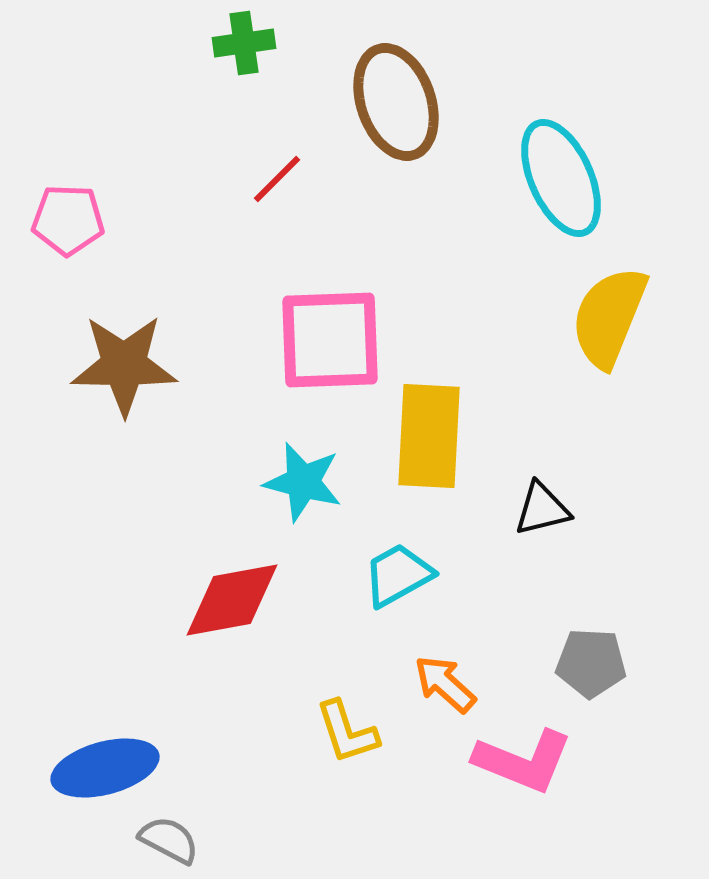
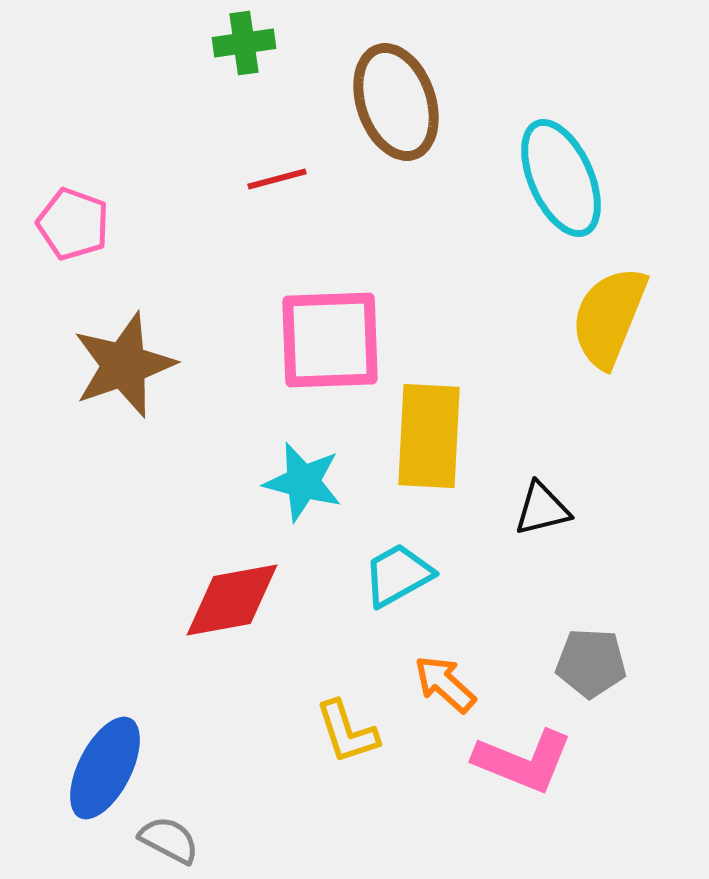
red line: rotated 30 degrees clockwise
pink pentagon: moved 5 px right, 4 px down; rotated 18 degrees clockwise
brown star: rotated 20 degrees counterclockwise
blue ellipse: rotated 48 degrees counterclockwise
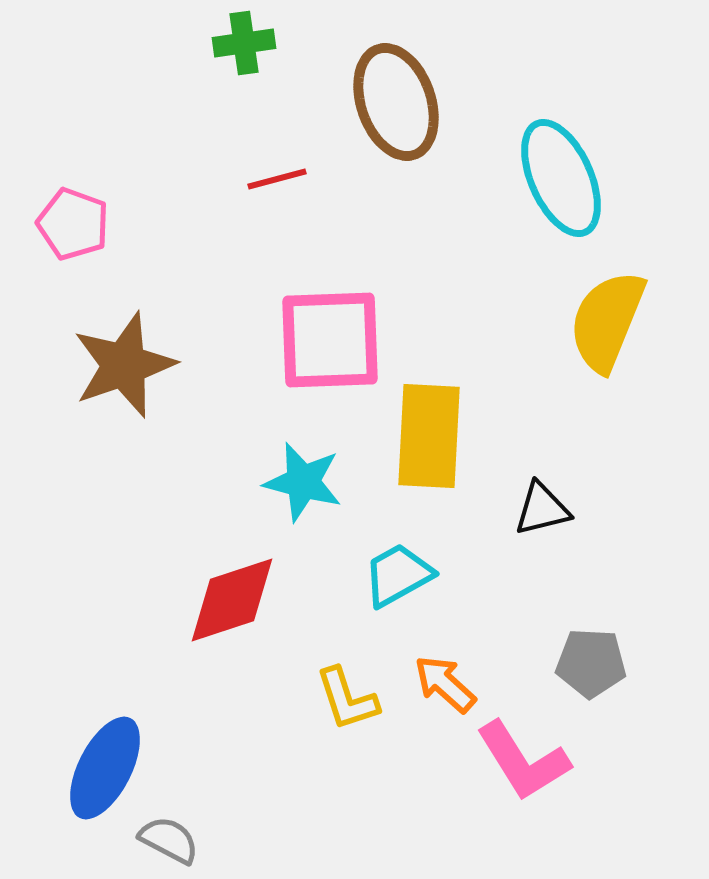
yellow semicircle: moved 2 px left, 4 px down
red diamond: rotated 8 degrees counterclockwise
yellow L-shape: moved 33 px up
pink L-shape: rotated 36 degrees clockwise
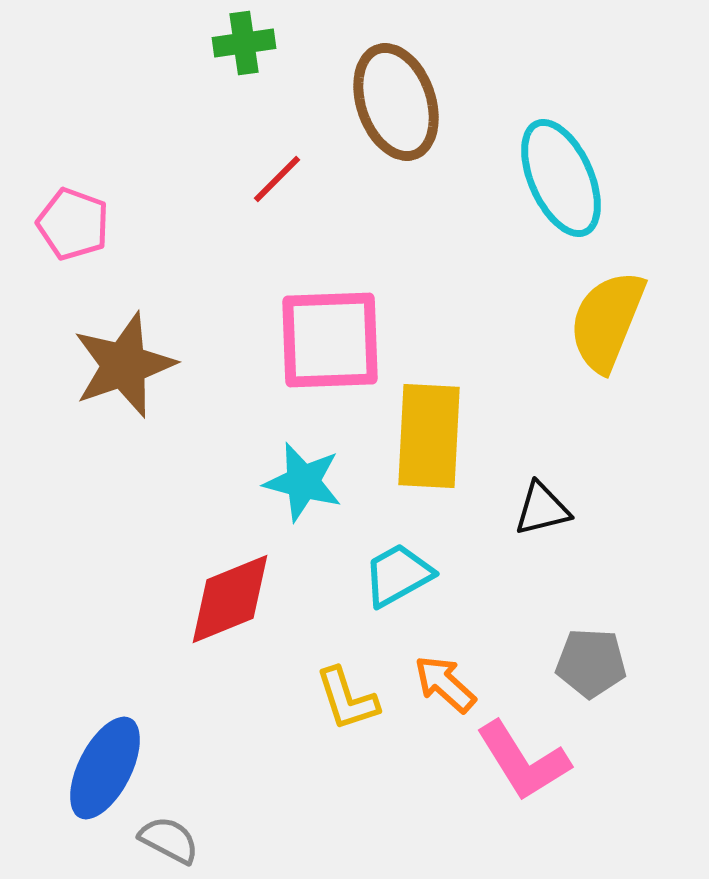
red line: rotated 30 degrees counterclockwise
red diamond: moved 2 px left, 1 px up; rotated 4 degrees counterclockwise
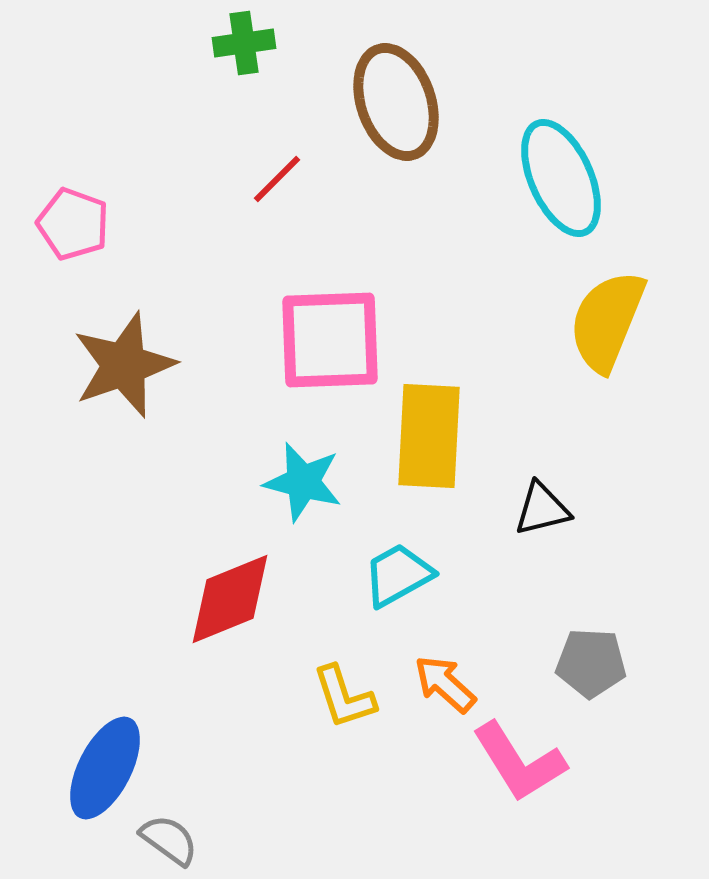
yellow L-shape: moved 3 px left, 2 px up
pink L-shape: moved 4 px left, 1 px down
gray semicircle: rotated 8 degrees clockwise
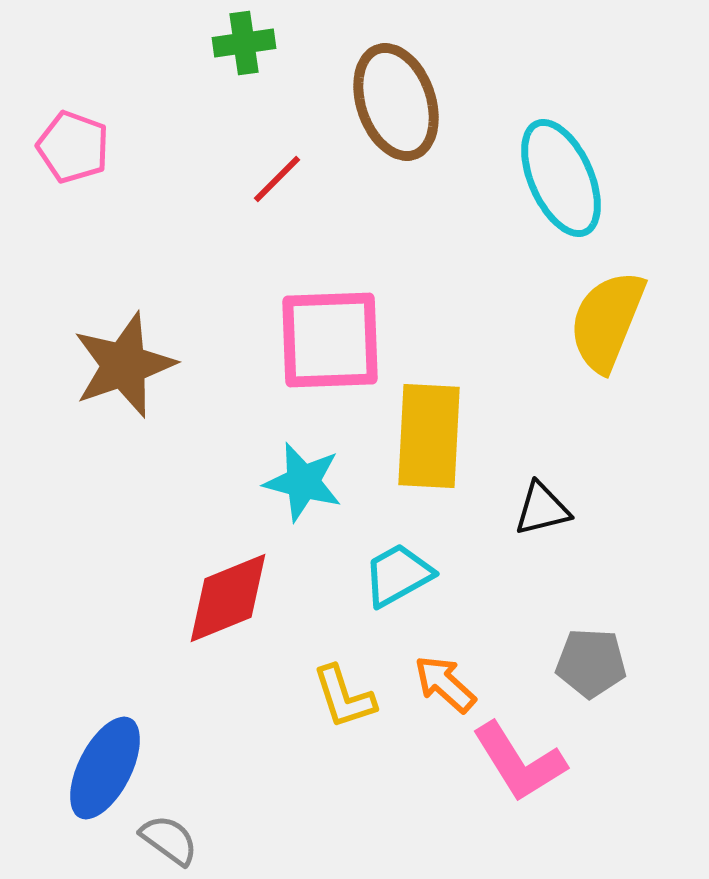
pink pentagon: moved 77 px up
red diamond: moved 2 px left, 1 px up
